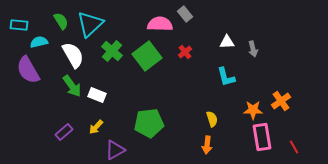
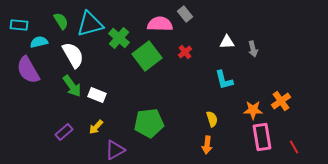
cyan triangle: rotated 28 degrees clockwise
green cross: moved 7 px right, 13 px up
cyan L-shape: moved 2 px left, 3 px down
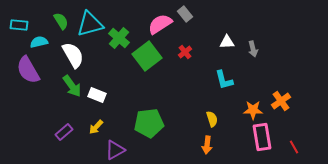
pink semicircle: rotated 35 degrees counterclockwise
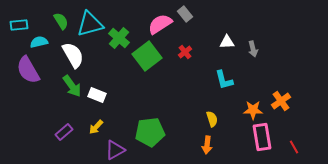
cyan rectangle: rotated 12 degrees counterclockwise
green pentagon: moved 1 px right, 9 px down
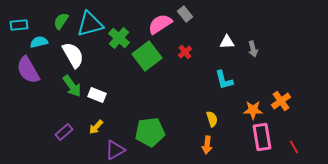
green semicircle: rotated 114 degrees counterclockwise
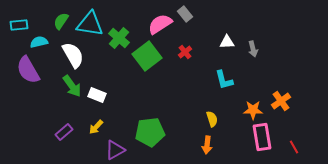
cyan triangle: rotated 24 degrees clockwise
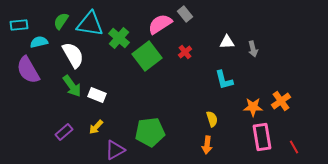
orange star: moved 3 px up
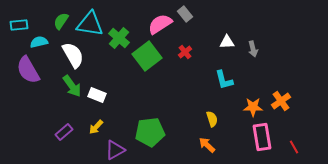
orange arrow: rotated 126 degrees clockwise
